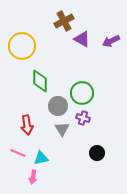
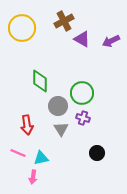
yellow circle: moved 18 px up
gray triangle: moved 1 px left
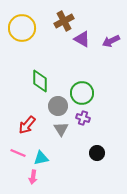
red arrow: rotated 48 degrees clockwise
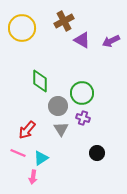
purple triangle: moved 1 px down
red arrow: moved 5 px down
cyan triangle: rotated 21 degrees counterclockwise
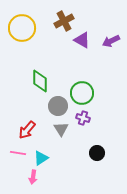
pink line: rotated 14 degrees counterclockwise
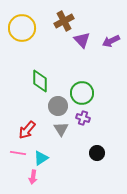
purple triangle: rotated 18 degrees clockwise
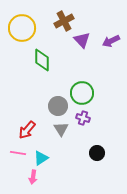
green diamond: moved 2 px right, 21 px up
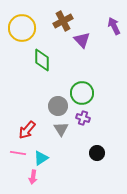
brown cross: moved 1 px left
purple arrow: moved 3 px right, 15 px up; rotated 90 degrees clockwise
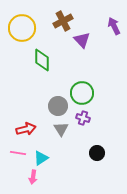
red arrow: moved 1 px left, 1 px up; rotated 144 degrees counterclockwise
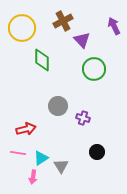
green circle: moved 12 px right, 24 px up
gray triangle: moved 37 px down
black circle: moved 1 px up
